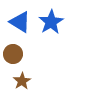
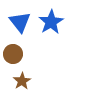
blue triangle: rotated 20 degrees clockwise
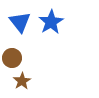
brown circle: moved 1 px left, 4 px down
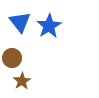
blue star: moved 2 px left, 4 px down
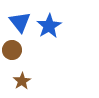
brown circle: moved 8 px up
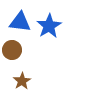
blue triangle: rotated 45 degrees counterclockwise
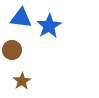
blue triangle: moved 1 px right, 4 px up
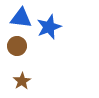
blue star: moved 1 px down; rotated 10 degrees clockwise
brown circle: moved 5 px right, 4 px up
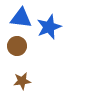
brown star: rotated 24 degrees clockwise
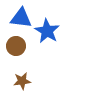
blue star: moved 2 px left, 4 px down; rotated 20 degrees counterclockwise
brown circle: moved 1 px left
